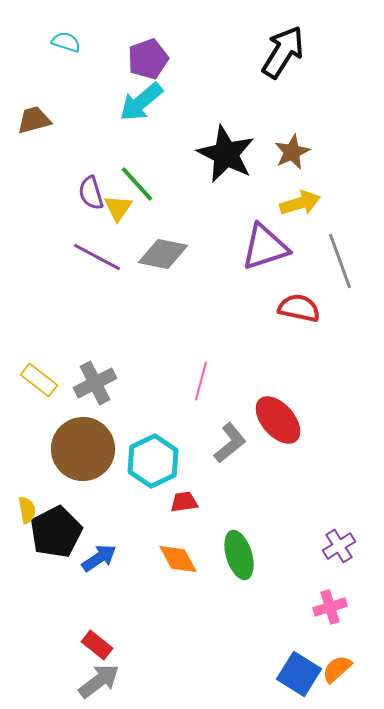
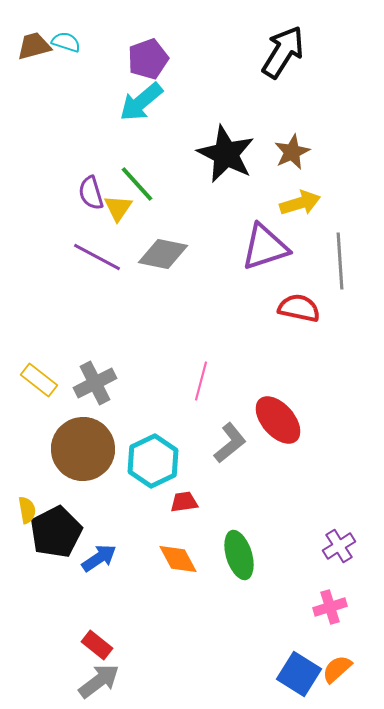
brown trapezoid: moved 74 px up
gray line: rotated 16 degrees clockwise
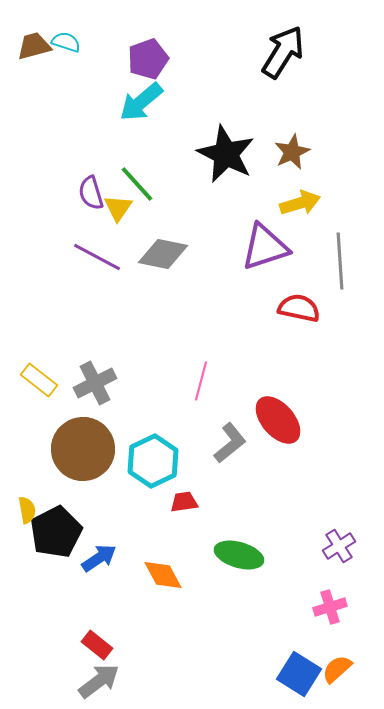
green ellipse: rotated 57 degrees counterclockwise
orange diamond: moved 15 px left, 16 px down
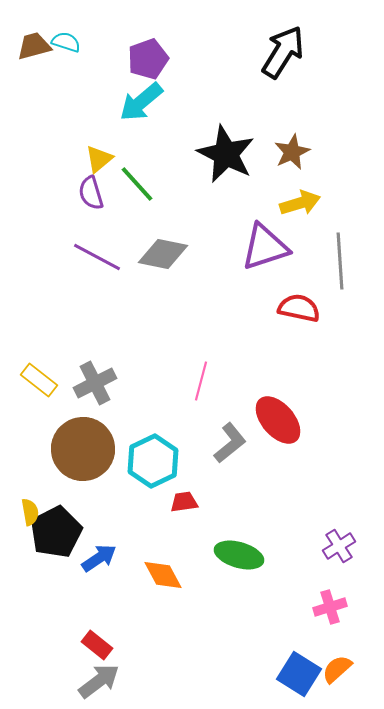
yellow triangle: moved 19 px left, 49 px up; rotated 16 degrees clockwise
yellow semicircle: moved 3 px right, 2 px down
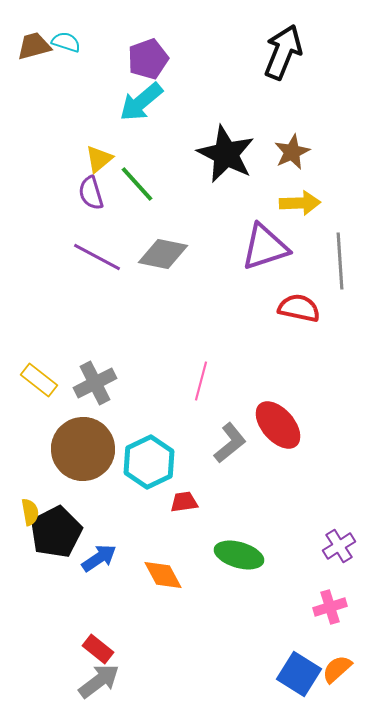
black arrow: rotated 10 degrees counterclockwise
yellow arrow: rotated 15 degrees clockwise
red ellipse: moved 5 px down
cyan hexagon: moved 4 px left, 1 px down
red rectangle: moved 1 px right, 4 px down
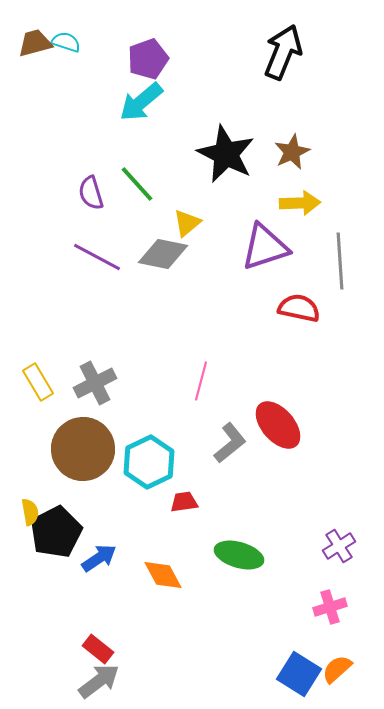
brown trapezoid: moved 1 px right, 3 px up
yellow triangle: moved 88 px right, 64 px down
yellow rectangle: moved 1 px left, 2 px down; rotated 21 degrees clockwise
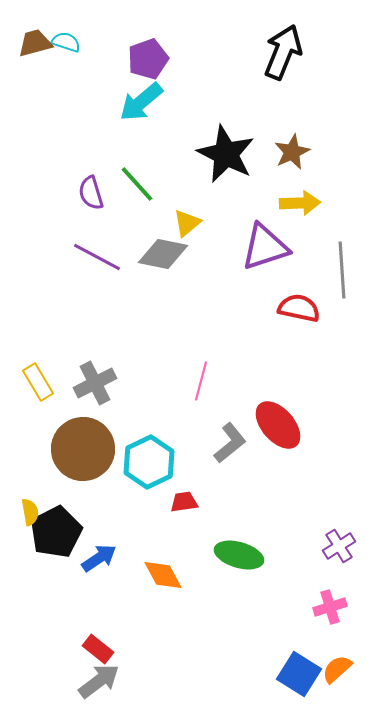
gray line: moved 2 px right, 9 px down
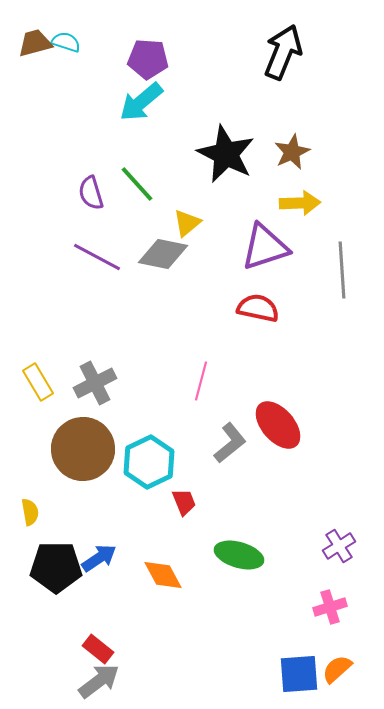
purple pentagon: rotated 24 degrees clockwise
red semicircle: moved 41 px left
red trapezoid: rotated 76 degrees clockwise
black pentagon: moved 35 px down; rotated 27 degrees clockwise
blue square: rotated 36 degrees counterclockwise
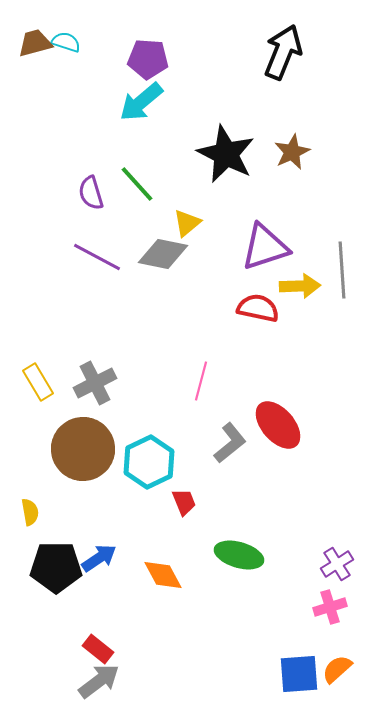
yellow arrow: moved 83 px down
purple cross: moved 2 px left, 18 px down
